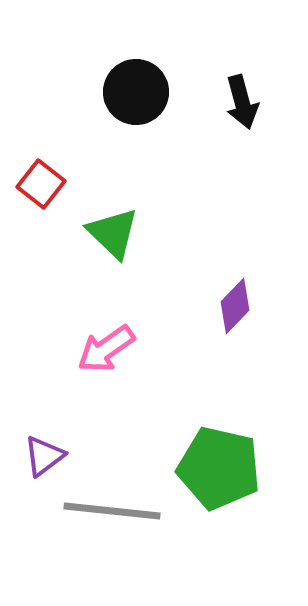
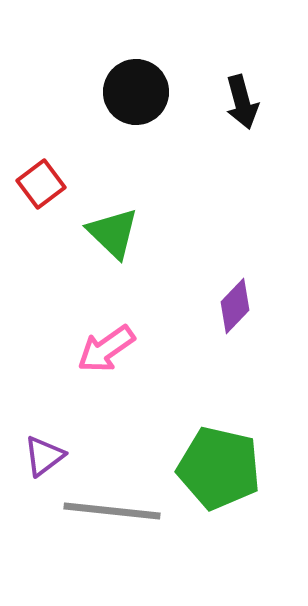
red square: rotated 15 degrees clockwise
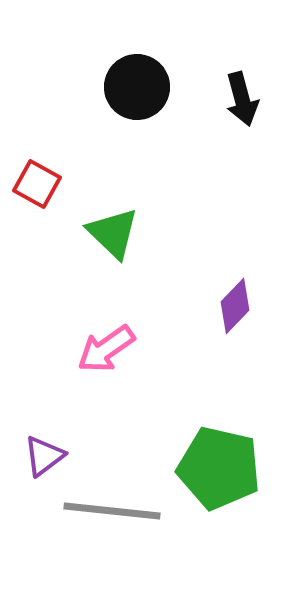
black circle: moved 1 px right, 5 px up
black arrow: moved 3 px up
red square: moved 4 px left; rotated 24 degrees counterclockwise
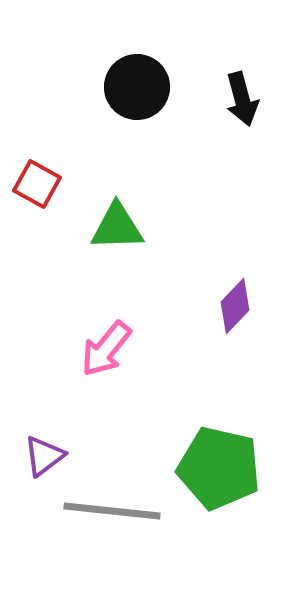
green triangle: moved 4 px right, 6 px up; rotated 46 degrees counterclockwise
pink arrow: rotated 16 degrees counterclockwise
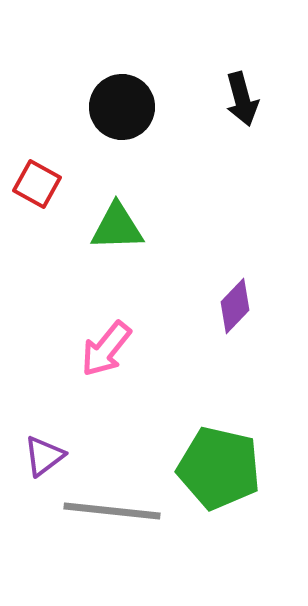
black circle: moved 15 px left, 20 px down
